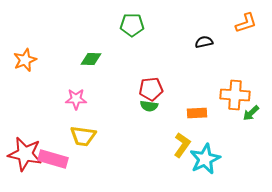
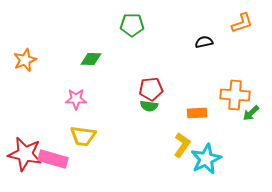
orange L-shape: moved 4 px left
cyan star: moved 1 px right
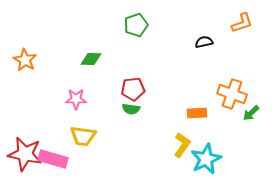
green pentagon: moved 4 px right; rotated 20 degrees counterclockwise
orange star: rotated 20 degrees counterclockwise
red pentagon: moved 18 px left
orange cross: moved 3 px left, 1 px up; rotated 16 degrees clockwise
green semicircle: moved 18 px left, 3 px down
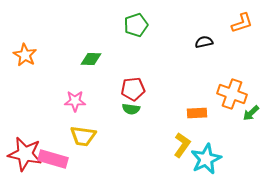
orange star: moved 5 px up
pink star: moved 1 px left, 2 px down
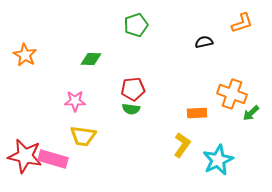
red star: moved 2 px down
cyan star: moved 12 px right, 1 px down
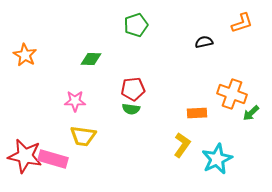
cyan star: moved 1 px left, 1 px up
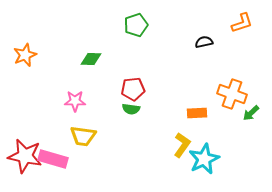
orange star: rotated 20 degrees clockwise
cyan star: moved 13 px left
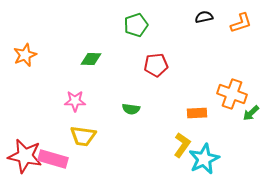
orange L-shape: moved 1 px left
black semicircle: moved 25 px up
red pentagon: moved 23 px right, 24 px up
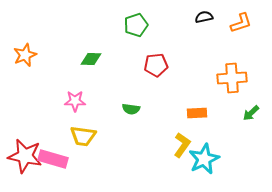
orange cross: moved 16 px up; rotated 24 degrees counterclockwise
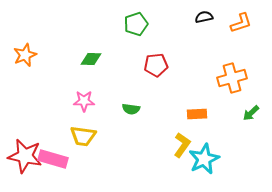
green pentagon: moved 1 px up
orange cross: rotated 12 degrees counterclockwise
pink star: moved 9 px right
orange rectangle: moved 1 px down
